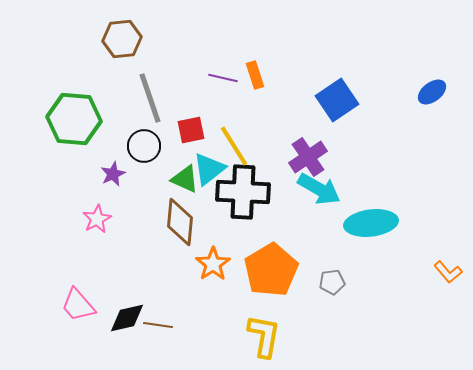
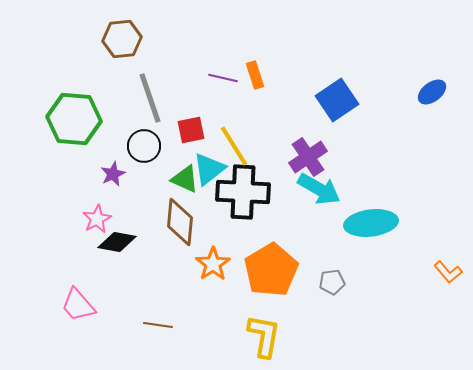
black diamond: moved 10 px left, 76 px up; rotated 24 degrees clockwise
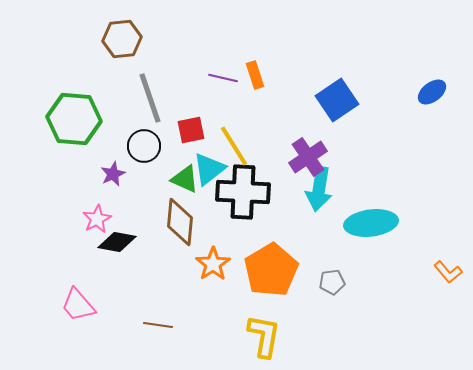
cyan arrow: rotated 69 degrees clockwise
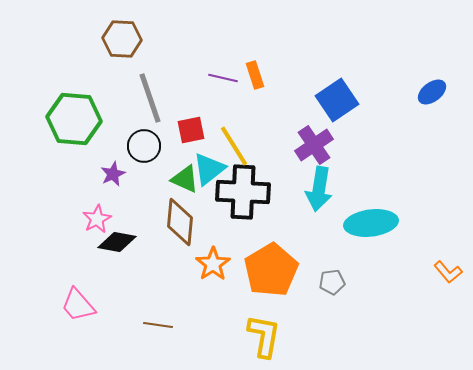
brown hexagon: rotated 9 degrees clockwise
purple cross: moved 6 px right, 12 px up
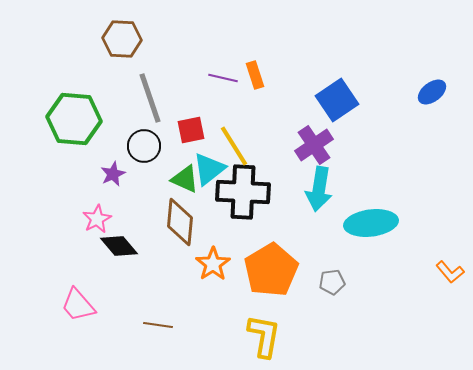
black diamond: moved 2 px right, 4 px down; rotated 39 degrees clockwise
orange L-shape: moved 2 px right
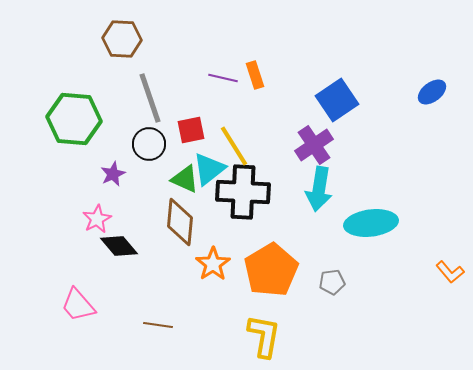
black circle: moved 5 px right, 2 px up
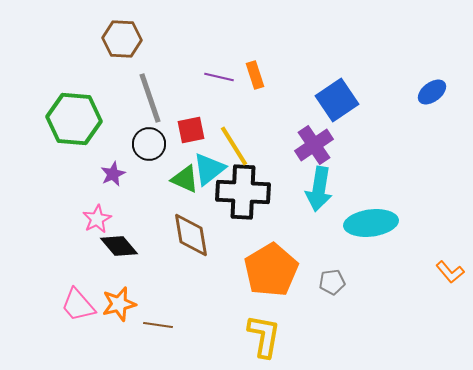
purple line: moved 4 px left, 1 px up
brown diamond: moved 11 px right, 13 px down; rotated 15 degrees counterclockwise
orange star: moved 94 px left, 40 px down; rotated 20 degrees clockwise
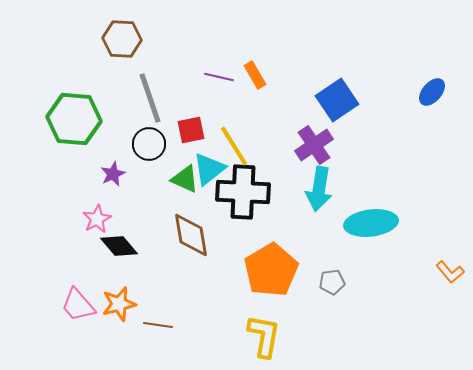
orange rectangle: rotated 12 degrees counterclockwise
blue ellipse: rotated 12 degrees counterclockwise
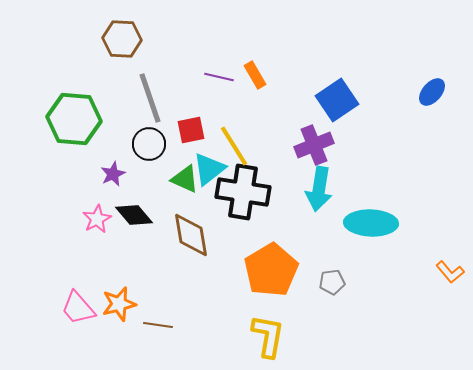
purple cross: rotated 12 degrees clockwise
black cross: rotated 6 degrees clockwise
cyan ellipse: rotated 9 degrees clockwise
black diamond: moved 15 px right, 31 px up
pink trapezoid: moved 3 px down
yellow L-shape: moved 4 px right
